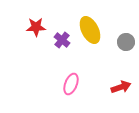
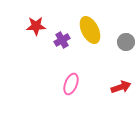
red star: moved 1 px up
purple cross: rotated 21 degrees clockwise
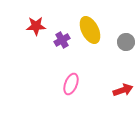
red arrow: moved 2 px right, 3 px down
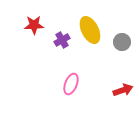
red star: moved 2 px left, 1 px up
gray circle: moved 4 px left
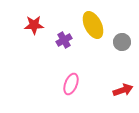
yellow ellipse: moved 3 px right, 5 px up
purple cross: moved 2 px right
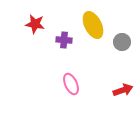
red star: moved 1 px right, 1 px up; rotated 12 degrees clockwise
purple cross: rotated 35 degrees clockwise
pink ellipse: rotated 45 degrees counterclockwise
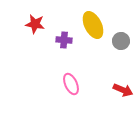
gray circle: moved 1 px left, 1 px up
red arrow: rotated 42 degrees clockwise
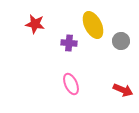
purple cross: moved 5 px right, 3 px down
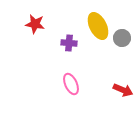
yellow ellipse: moved 5 px right, 1 px down
gray circle: moved 1 px right, 3 px up
